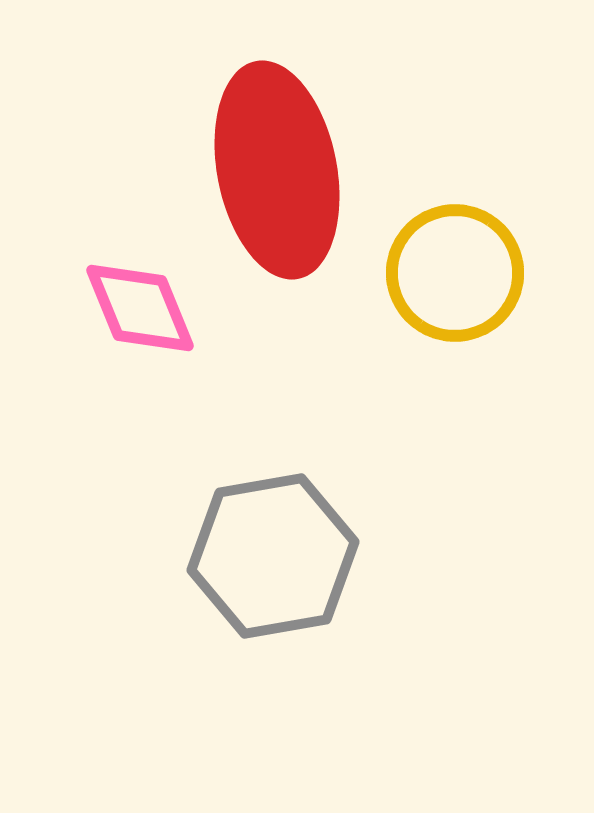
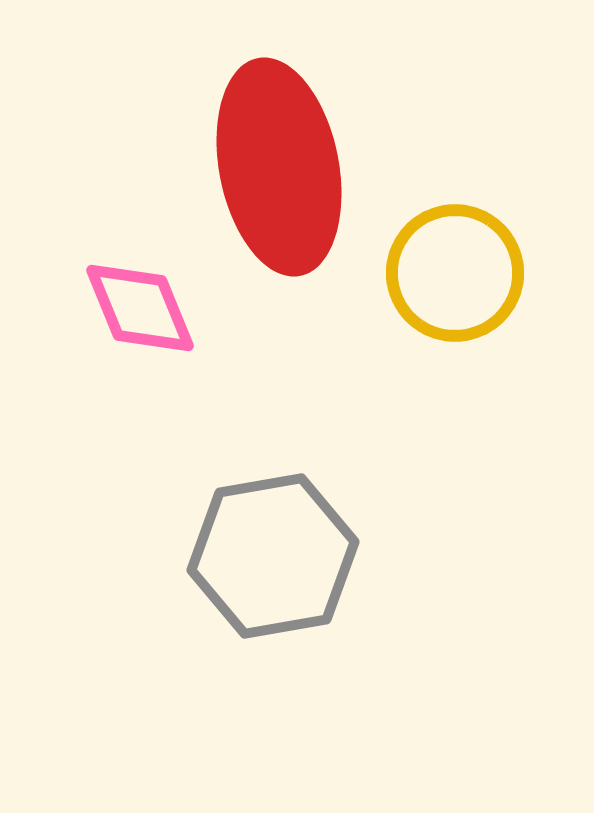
red ellipse: moved 2 px right, 3 px up
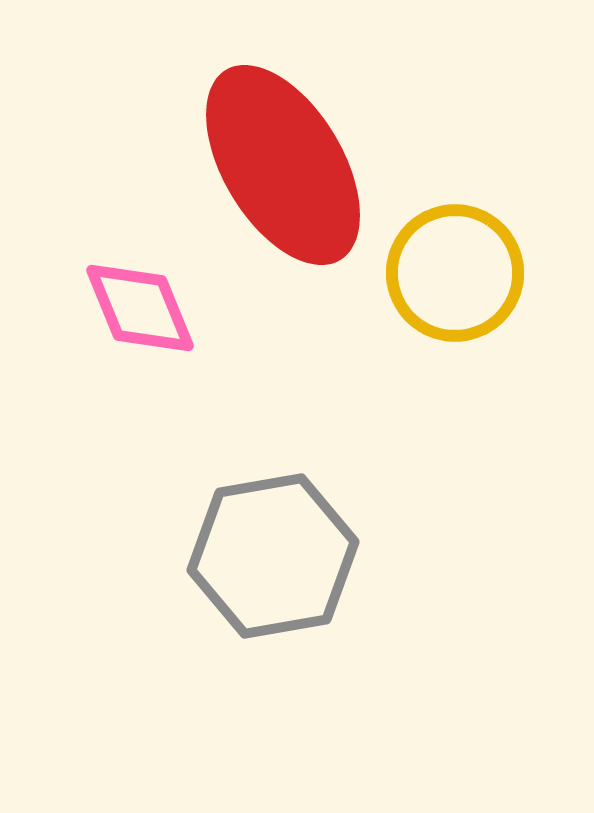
red ellipse: moved 4 px right, 2 px up; rotated 20 degrees counterclockwise
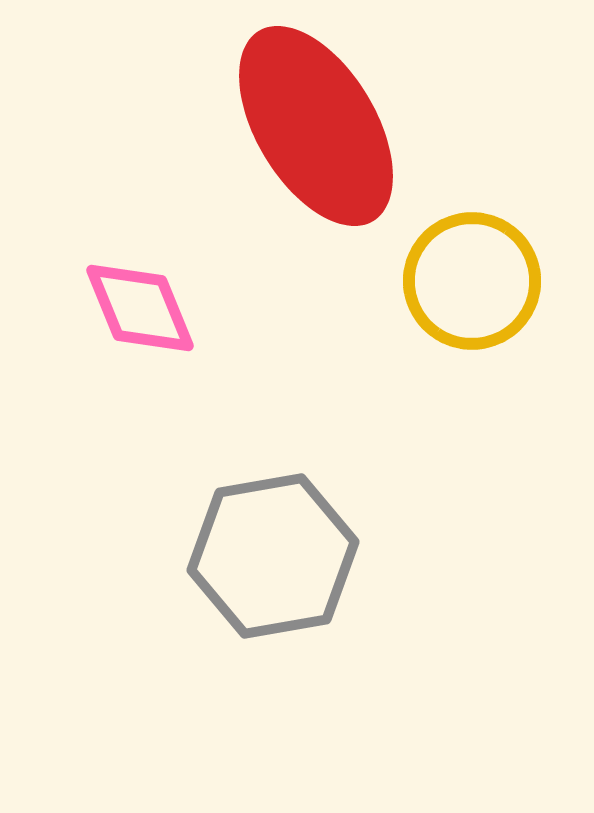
red ellipse: moved 33 px right, 39 px up
yellow circle: moved 17 px right, 8 px down
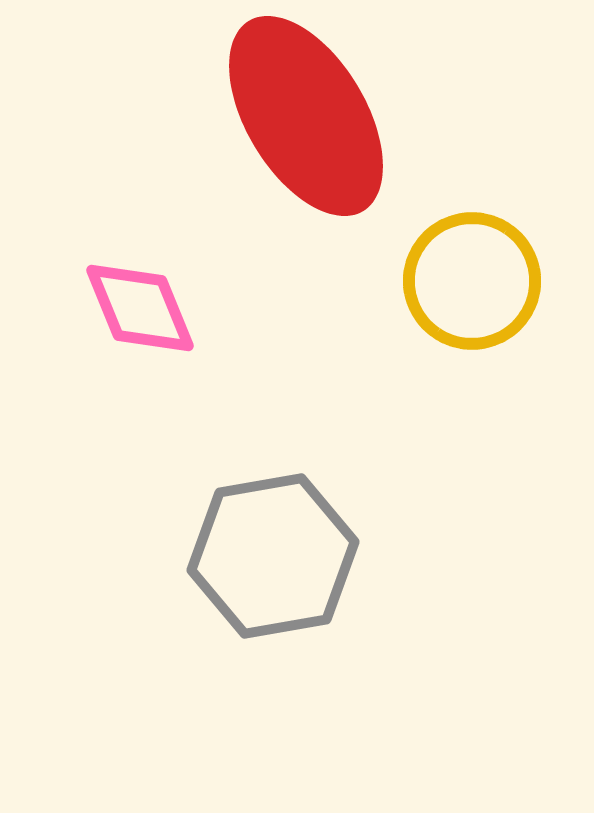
red ellipse: moved 10 px left, 10 px up
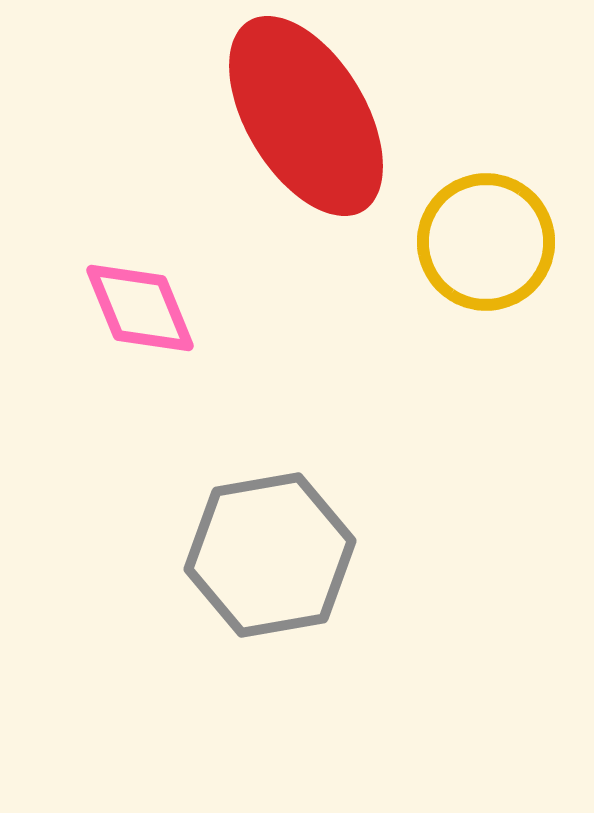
yellow circle: moved 14 px right, 39 px up
gray hexagon: moved 3 px left, 1 px up
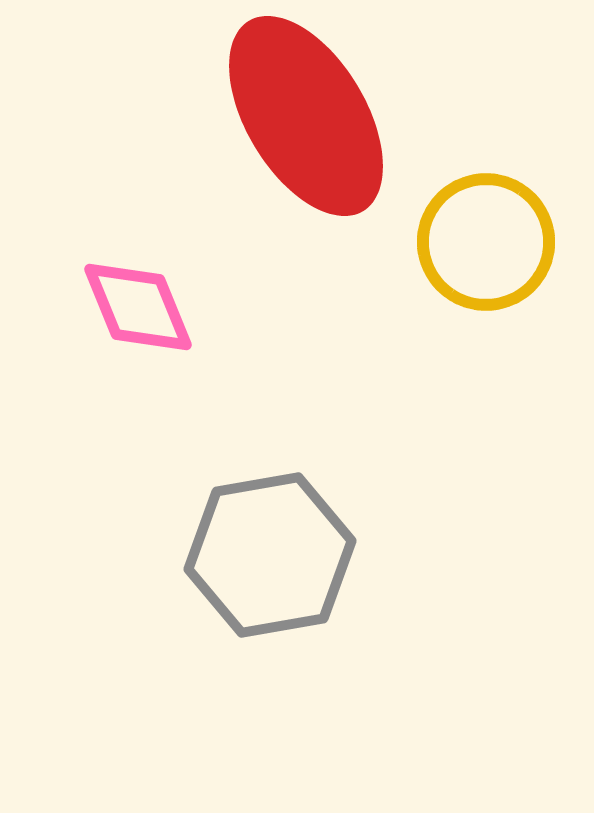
pink diamond: moved 2 px left, 1 px up
